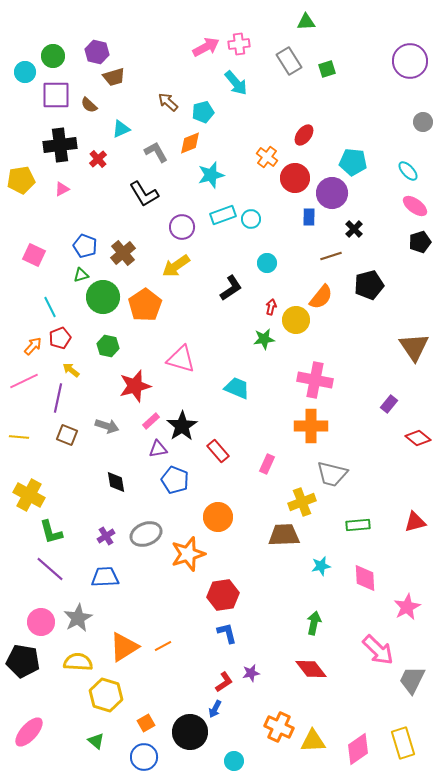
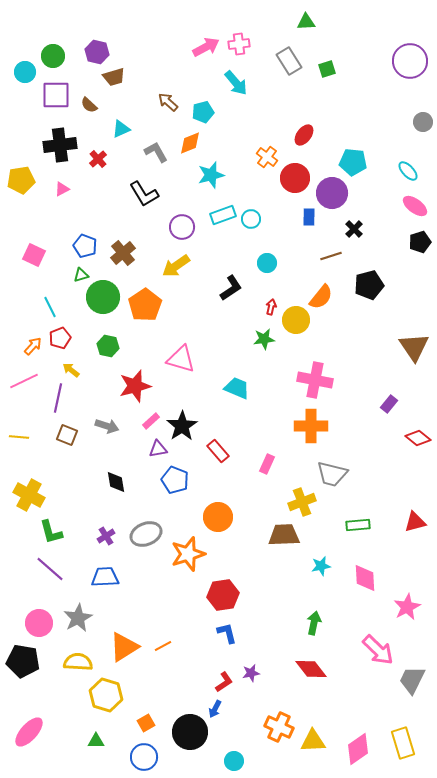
pink circle at (41, 622): moved 2 px left, 1 px down
green triangle at (96, 741): rotated 42 degrees counterclockwise
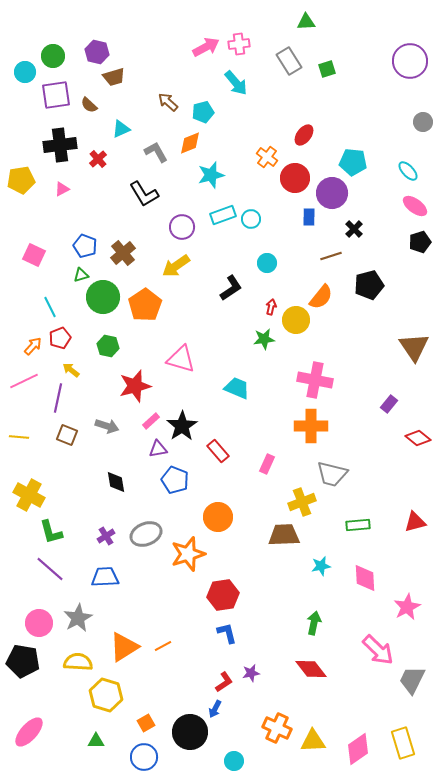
purple square at (56, 95): rotated 8 degrees counterclockwise
orange cross at (279, 727): moved 2 px left, 1 px down
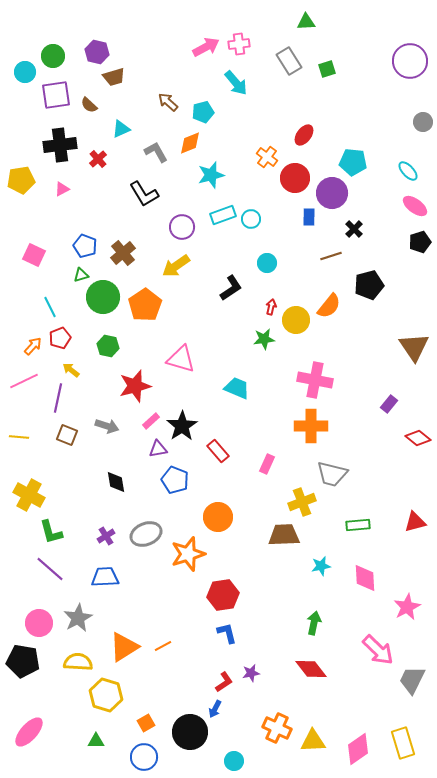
orange semicircle at (321, 297): moved 8 px right, 9 px down
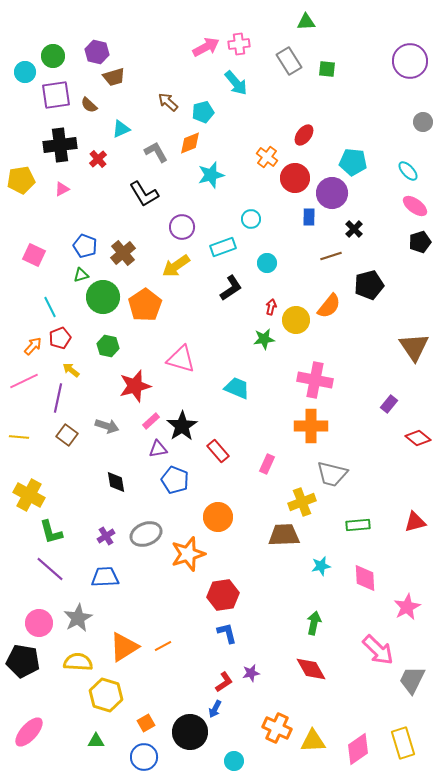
green square at (327, 69): rotated 24 degrees clockwise
cyan rectangle at (223, 215): moved 32 px down
brown square at (67, 435): rotated 15 degrees clockwise
red diamond at (311, 669): rotated 8 degrees clockwise
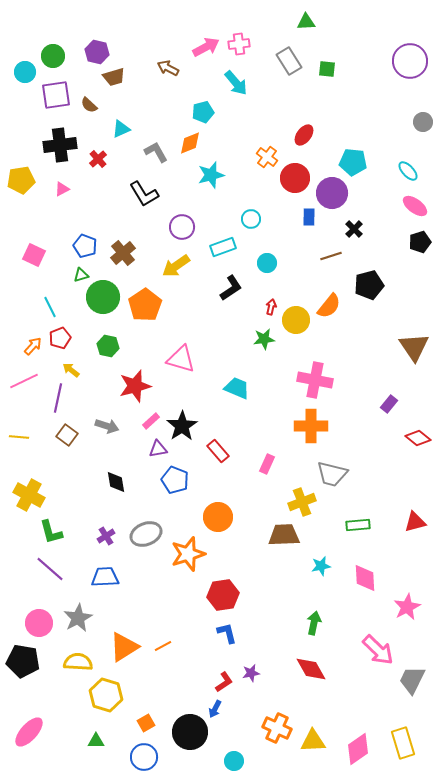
brown arrow at (168, 102): moved 34 px up; rotated 15 degrees counterclockwise
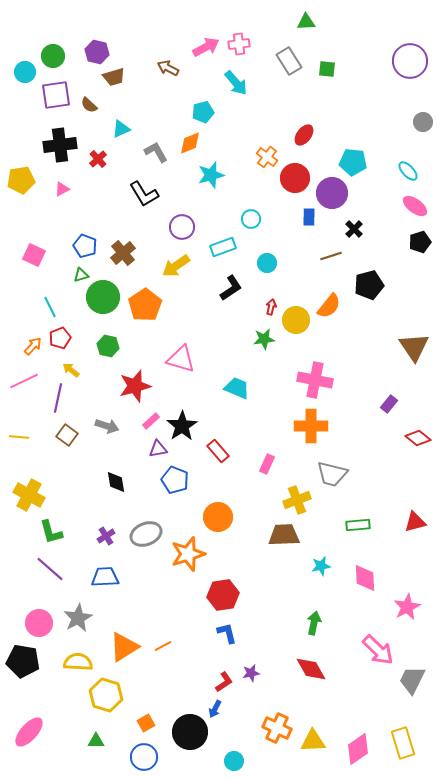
yellow cross at (302, 502): moved 5 px left, 2 px up
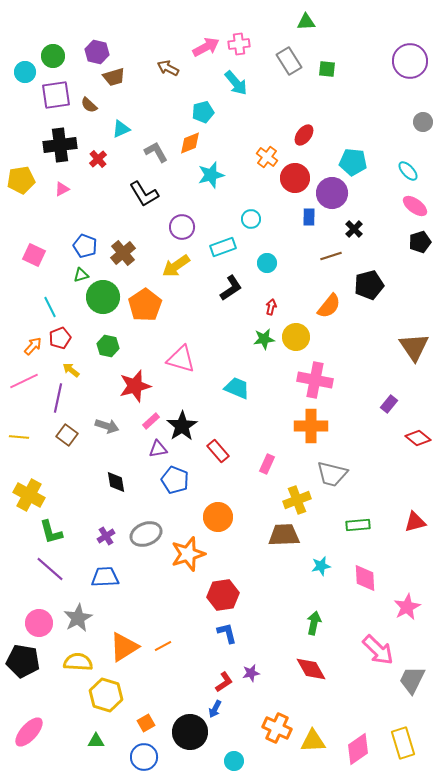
yellow circle at (296, 320): moved 17 px down
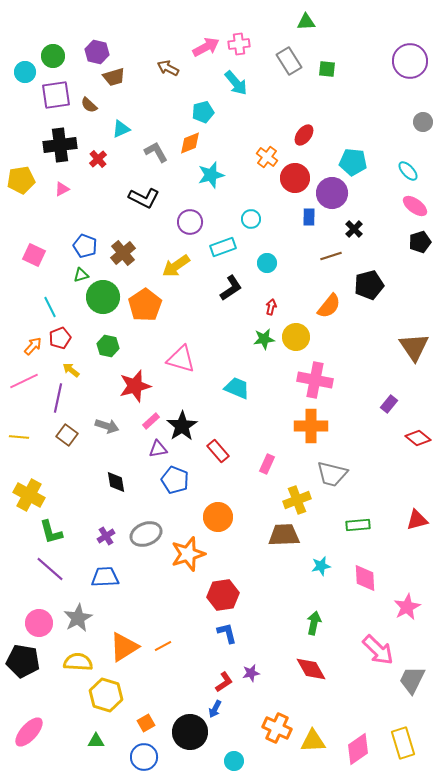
black L-shape at (144, 194): moved 4 px down; rotated 32 degrees counterclockwise
purple circle at (182, 227): moved 8 px right, 5 px up
red triangle at (415, 522): moved 2 px right, 2 px up
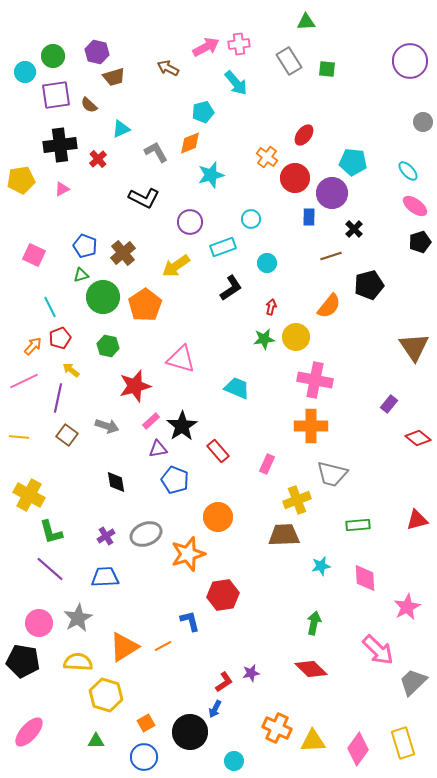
blue L-shape at (227, 633): moved 37 px left, 12 px up
red diamond at (311, 669): rotated 16 degrees counterclockwise
gray trapezoid at (412, 680): moved 1 px right, 2 px down; rotated 20 degrees clockwise
pink diamond at (358, 749): rotated 20 degrees counterclockwise
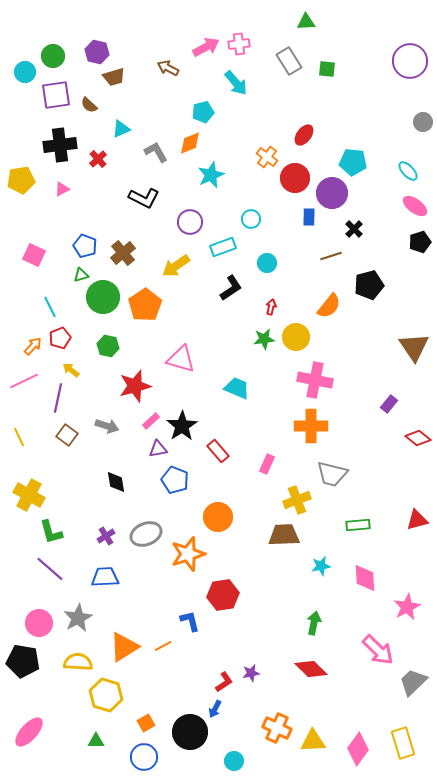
cyan star at (211, 175): rotated 8 degrees counterclockwise
yellow line at (19, 437): rotated 60 degrees clockwise
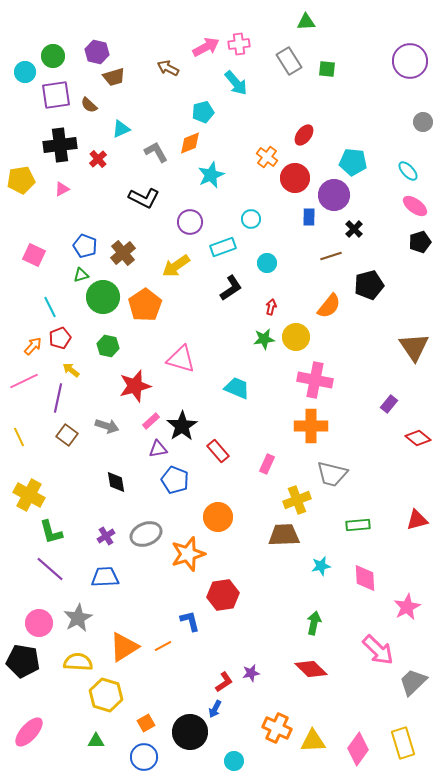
purple circle at (332, 193): moved 2 px right, 2 px down
